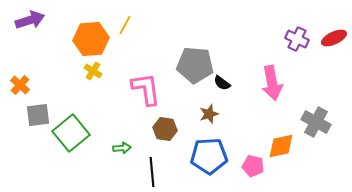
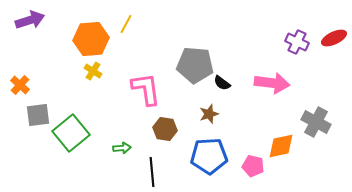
yellow line: moved 1 px right, 1 px up
purple cross: moved 3 px down
pink arrow: rotated 72 degrees counterclockwise
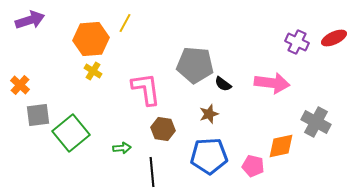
yellow line: moved 1 px left, 1 px up
black semicircle: moved 1 px right, 1 px down
brown hexagon: moved 2 px left
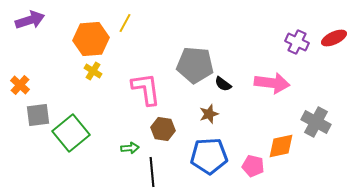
green arrow: moved 8 px right
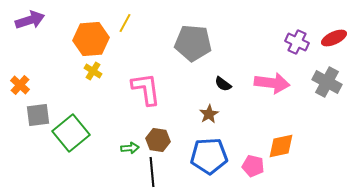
gray pentagon: moved 2 px left, 22 px up
brown star: rotated 12 degrees counterclockwise
gray cross: moved 11 px right, 40 px up
brown hexagon: moved 5 px left, 11 px down
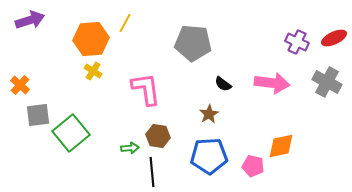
brown hexagon: moved 4 px up
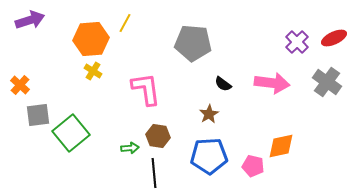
purple cross: rotated 20 degrees clockwise
gray cross: rotated 8 degrees clockwise
black line: moved 2 px right, 1 px down
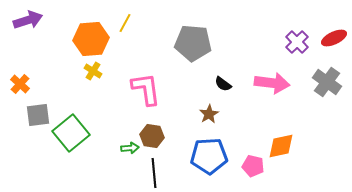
purple arrow: moved 2 px left
orange cross: moved 1 px up
brown hexagon: moved 6 px left
